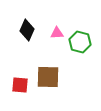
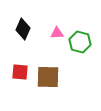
black diamond: moved 4 px left, 1 px up
red square: moved 13 px up
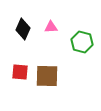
pink triangle: moved 6 px left, 6 px up
green hexagon: moved 2 px right
brown square: moved 1 px left, 1 px up
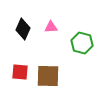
green hexagon: moved 1 px down
brown square: moved 1 px right
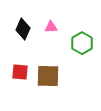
green hexagon: rotated 15 degrees clockwise
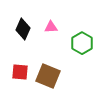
brown square: rotated 20 degrees clockwise
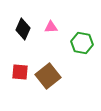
green hexagon: rotated 20 degrees counterclockwise
brown square: rotated 30 degrees clockwise
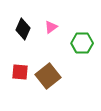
pink triangle: rotated 32 degrees counterclockwise
green hexagon: rotated 10 degrees counterclockwise
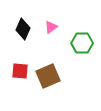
red square: moved 1 px up
brown square: rotated 15 degrees clockwise
